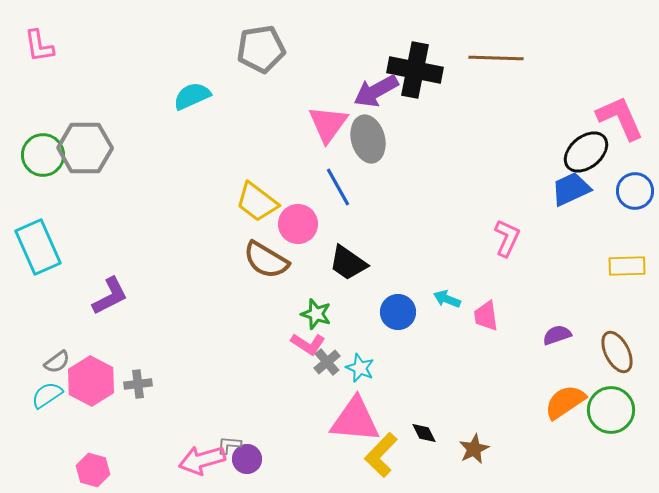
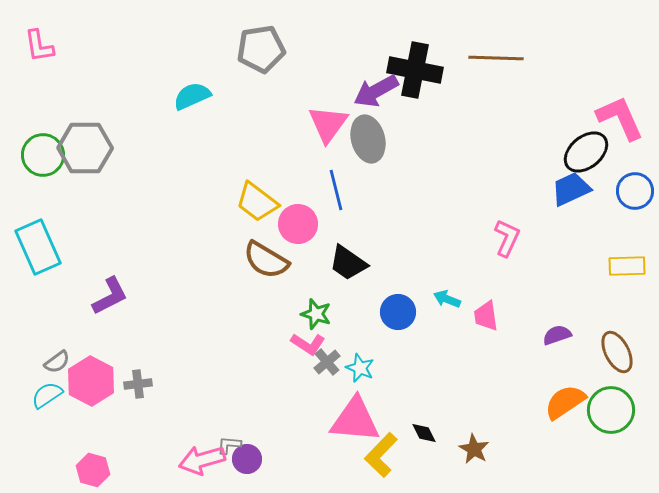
blue line at (338, 187): moved 2 px left, 3 px down; rotated 15 degrees clockwise
brown star at (474, 449): rotated 16 degrees counterclockwise
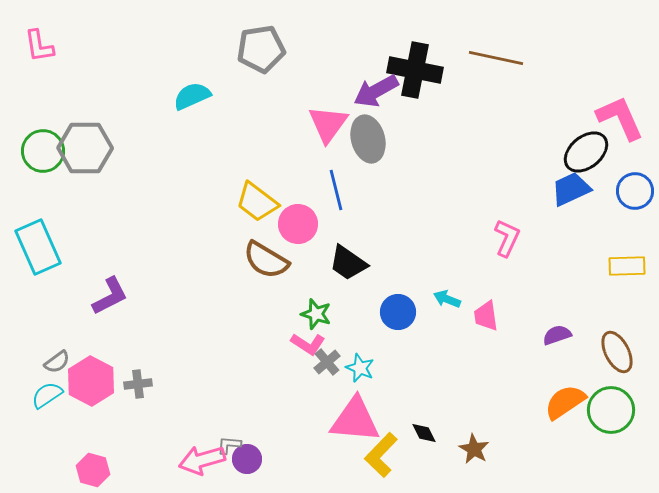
brown line at (496, 58): rotated 10 degrees clockwise
green circle at (43, 155): moved 4 px up
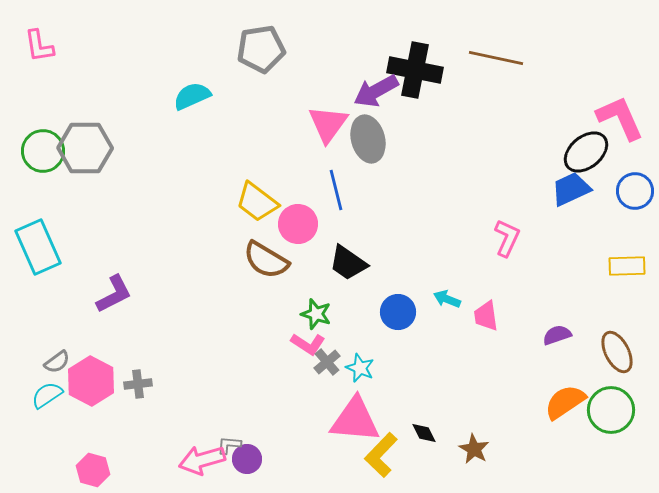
purple L-shape at (110, 296): moved 4 px right, 2 px up
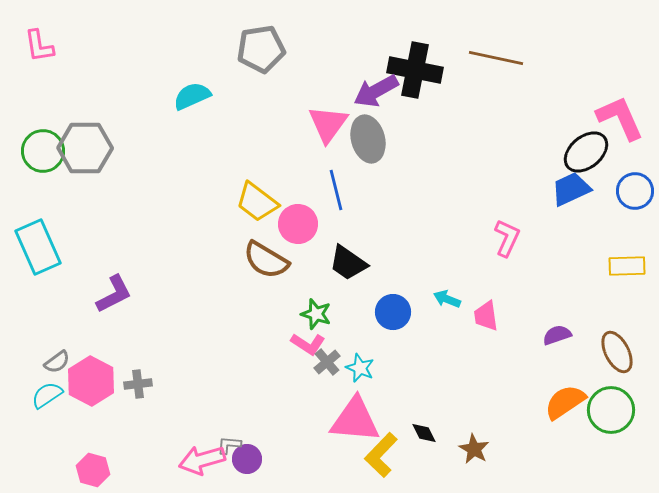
blue circle at (398, 312): moved 5 px left
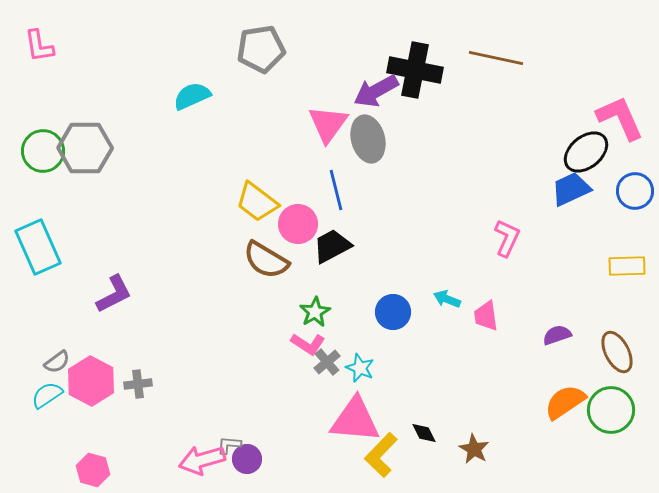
black trapezoid at (348, 263): moved 16 px left, 17 px up; rotated 117 degrees clockwise
green star at (316, 314): moved 1 px left, 2 px up; rotated 24 degrees clockwise
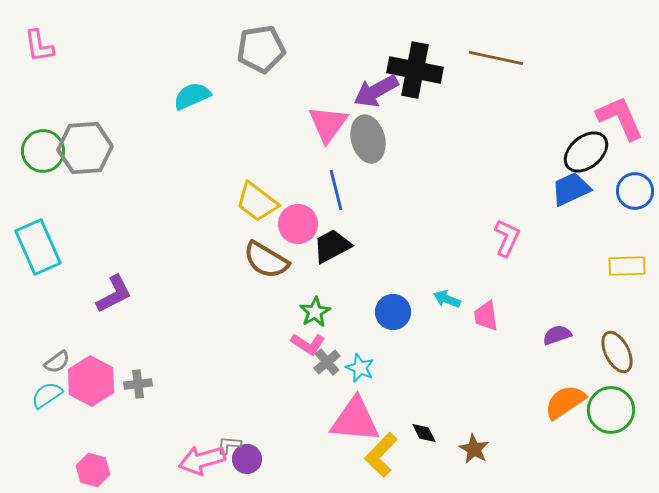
gray hexagon at (85, 148): rotated 4 degrees counterclockwise
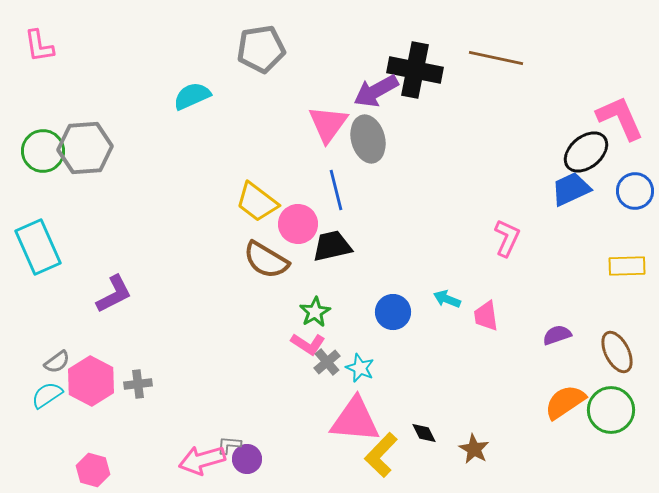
black trapezoid at (332, 246): rotated 15 degrees clockwise
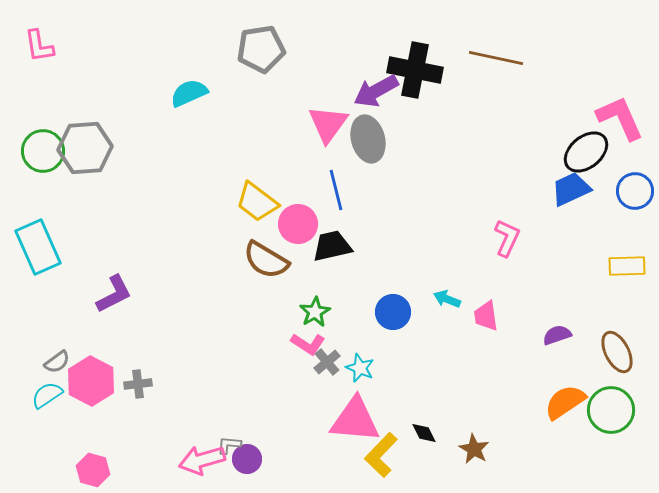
cyan semicircle at (192, 96): moved 3 px left, 3 px up
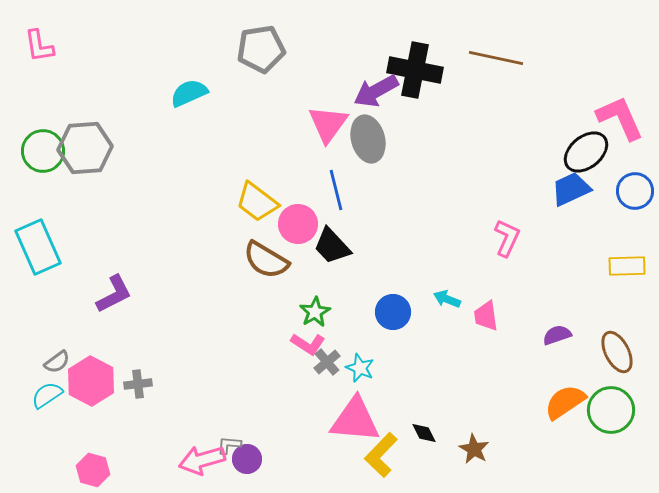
black trapezoid at (332, 246): rotated 120 degrees counterclockwise
